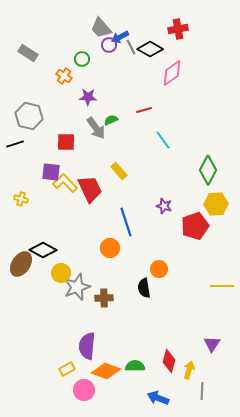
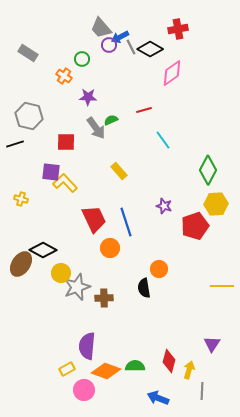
red trapezoid at (90, 189): moved 4 px right, 30 px down
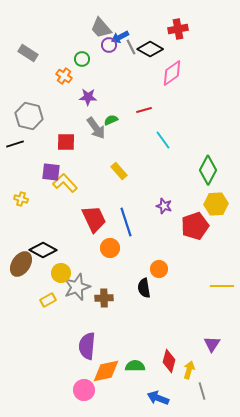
yellow rectangle at (67, 369): moved 19 px left, 69 px up
orange diamond at (106, 371): rotated 32 degrees counterclockwise
gray line at (202, 391): rotated 18 degrees counterclockwise
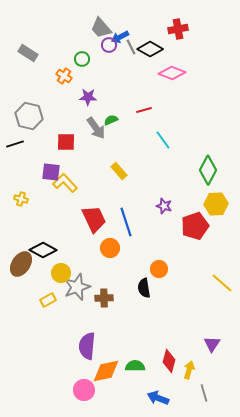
pink diamond at (172, 73): rotated 56 degrees clockwise
yellow line at (222, 286): moved 3 px up; rotated 40 degrees clockwise
gray line at (202, 391): moved 2 px right, 2 px down
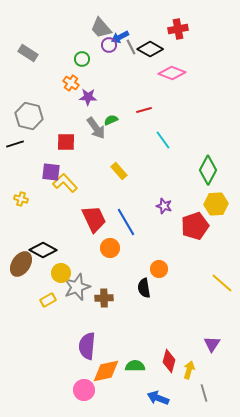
orange cross at (64, 76): moved 7 px right, 7 px down
blue line at (126, 222): rotated 12 degrees counterclockwise
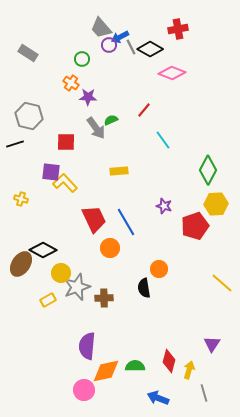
red line at (144, 110): rotated 35 degrees counterclockwise
yellow rectangle at (119, 171): rotated 54 degrees counterclockwise
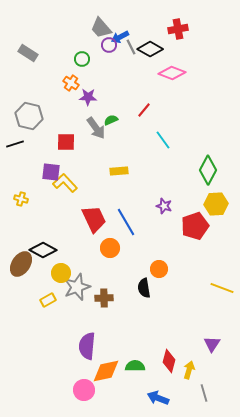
yellow line at (222, 283): moved 5 px down; rotated 20 degrees counterclockwise
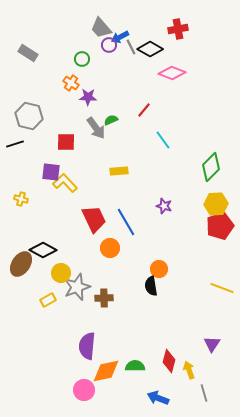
green diamond at (208, 170): moved 3 px right, 3 px up; rotated 16 degrees clockwise
red pentagon at (195, 226): moved 25 px right
black semicircle at (144, 288): moved 7 px right, 2 px up
yellow arrow at (189, 370): rotated 36 degrees counterclockwise
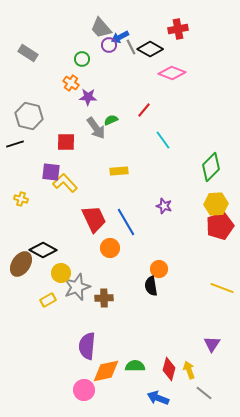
red diamond at (169, 361): moved 8 px down
gray line at (204, 393): rotated 36 degrees counterclockwise
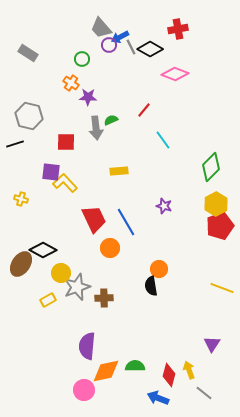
pink diamond at (172, 73): moved 3 px right, 1 px down
gray arrow at (96, 128): rotated 30 degrees clockwise
yellow hexagon at (216, 204): rotated 25 degrees counterclockwise
red diamond at (169, 369): moved 6 px down
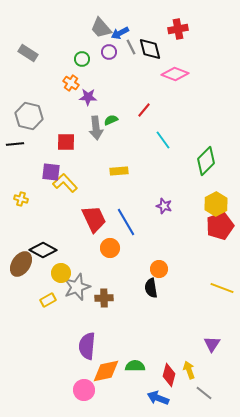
blue arrow at (120, 37): moved 4 px up
purple circle at (109, 45): moved 7 px down
black diamond at (150, 49): rotated 45 degrees clockwise
black line at (15, 144): rotated 12 degrees clockwise
green diamond at (211, 167): moved 5 px left, 6 px up
black semicircle at (151, 286): moved 2 px down
